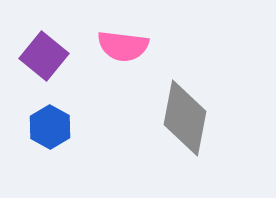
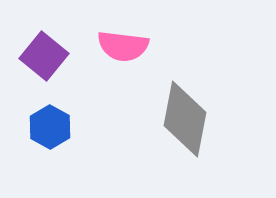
gray diamond: moved 1 px down
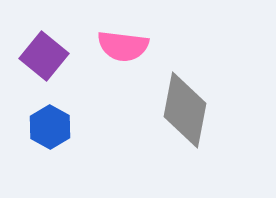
gray diamond: moved 9 px up
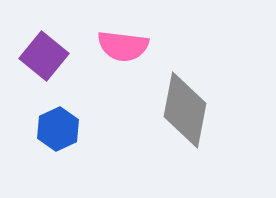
blue hexagon: moved 8 px right, 2 px down; rotated 6 degrees clockwise
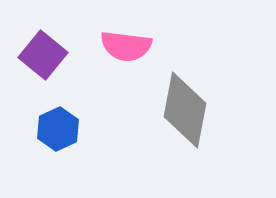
pink semicircle: moved 3 px right
purple square: moved 1 px left, 1 px up
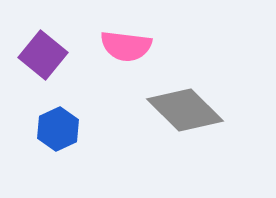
gray diamond: rotated 56 degrees counterclockwise
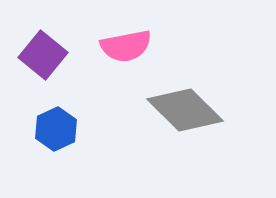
pink semicircle: rotated 18 degrees counterclockwise
blue hexagon: moved 2 px left
